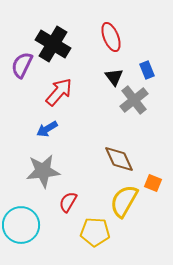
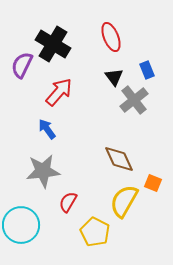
blue arrow: rotated 85 degrees clockwise
yellow pentagon: rotated 24 degrees clockwise
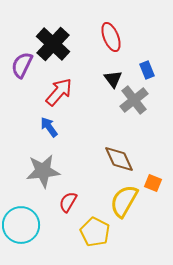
black cross: rotated 12 degrees clockwise
black triangle: moved 1 px left, 2 px down
blue arrow: moved 2 px right, 2 px up
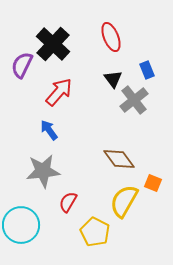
blue arrow: moved 3 px down
brown diamond: rotated 12 degrees counterclockwise
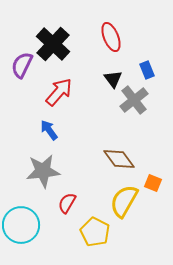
red semicircle: moved 1 px left, 1 px down
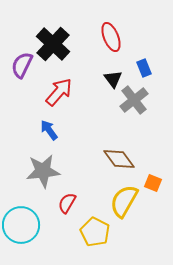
blue rectangle: moved 3 px left, 2 px up
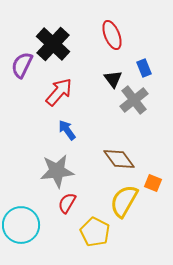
red ellipse: moved 1 px right, 2 px up
blue arrow: moved 18 px right
gray star: moved 14 px right
